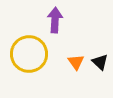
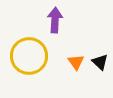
yellow circle: moved 2 px down
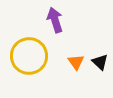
purple arrow: rotated 20 degrees counterclockwise
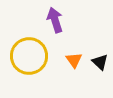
orange triangle: moved 2 px left, 2 px up
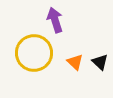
yellow circle: moved 5 px right, 3 px up
orange triangle: moved 1 px right, 2 px down; rotated 12 degrees counterclockwise
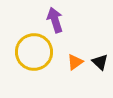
yellow circle: moved 1 px up
orange triangle: rotated 42 degrees clockwise
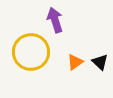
yellow circle: moved 3 px left
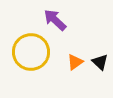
purple arrow: rotated 30 degrees counterclockwise
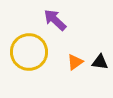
yellow circle: moved 2 px left
black triangle: rotated 36 degrees counterclockwise
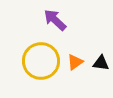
yellow circle: moved 12 px right, 9 px down
black triangle: moved 1 px right, 1 px down
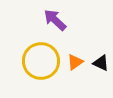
black triangle: rotated 18 degrees clockwise
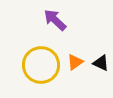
yellow circle: moved 4 px down
